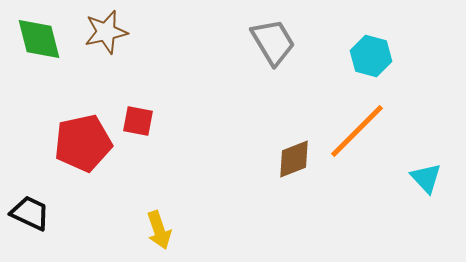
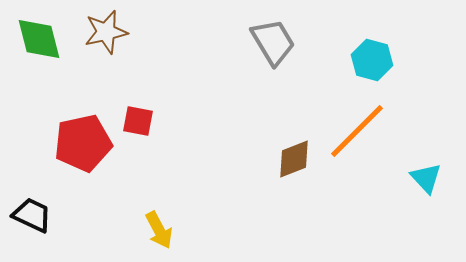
cyan hexagon: moved 1 px right, 4 px down
black trapezoid: moved 2 px right, 2 px down
yellow arrow: rotated 9 degrees counterclockwise
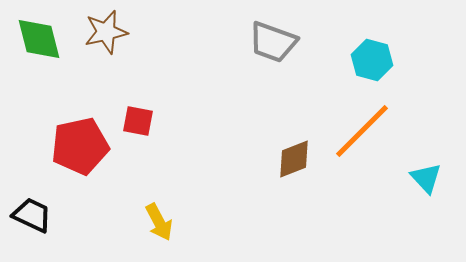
gray trapezoid: rotated 141 degrees clockwise
orange line: moved 5 px right
red pentagon: moved 3 px left, 3 px down
yellow arrow: moved 8 px up
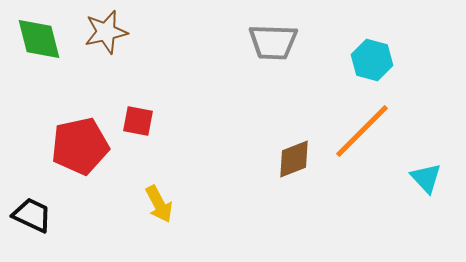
gray trapezoid: rotated 18 degrees counterclockwise
yellow arrow: moved 18 px up
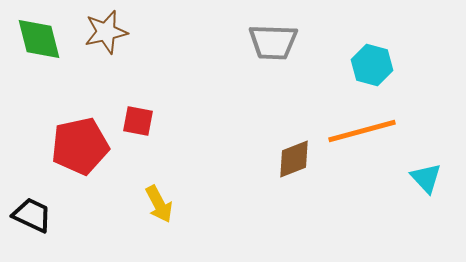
cyan hexagon: moved 5 px down
orange line: rotated 30 degrees clockwise
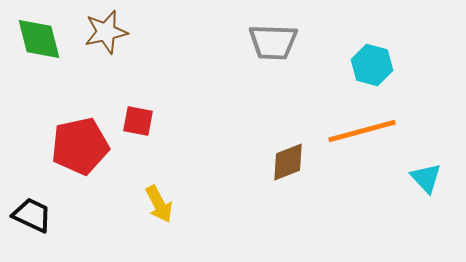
brown diamond: moved 6 px left, 3 px down
